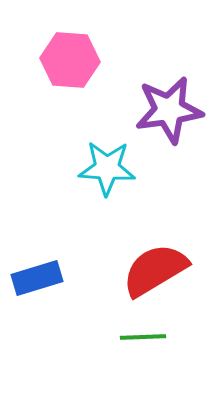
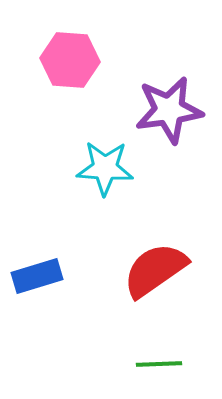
cyan star: moved 2 px left
red semicircle: rotated 4 degrees counterclockwise
blue rectangle: moved 2 px up
green line: moved 16 px right, 27 px down
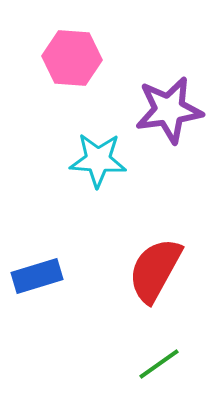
pink hexagon: moved 2 px right, 2 px up
cyan star: moved 7 px left, 8 px up
red semicircle: rotated 26 degrees counterclockwise
green line: rotated 33 degrees counterclockwise
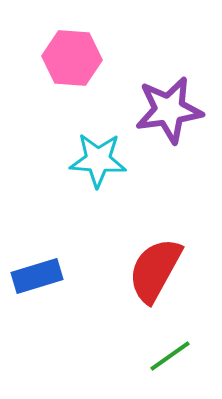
green line: moved 11 px right, 8 px up
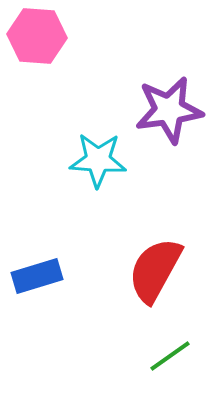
pink hexagon: moved 35 px left, 22 px up
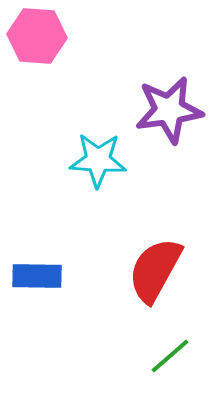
blue rectangle: rotated 18 degrees clockwise
green line: rotated 6 degrees counterclockwise
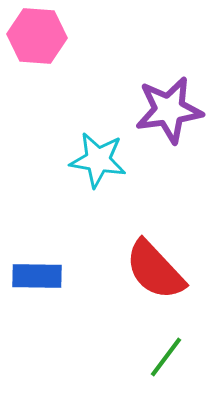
cyan star: rotated 6 degrees clockwise
red semicircle: rotated 72 degrees counterclockwise
green line: moved 4 px left, 1 px down; rotated 12 degrees counterclockwise
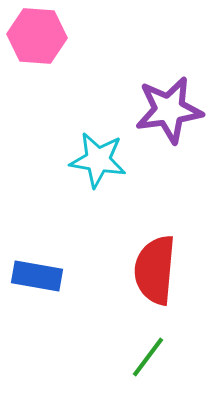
red semicircle: rotated 48 degrees clockwise
blue rectangle: rotated 9 degrees clockwise
green line: moved 18 px left
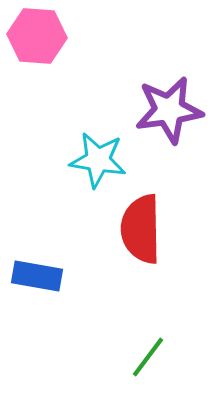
red semicircle: moved 14 px left, 41 px up; rotated 6 degrees counterclockwise
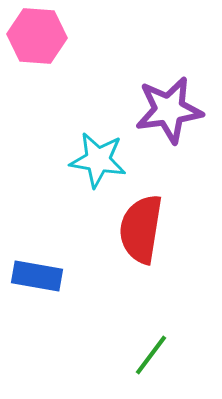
red semicircle: rotated 10 degrees clockwise
green line: moved 3 px right, 2 px up
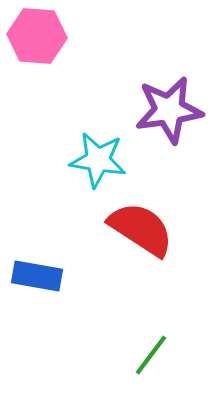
red semicircle: rotated 114 degrees clockwise
